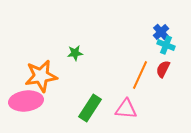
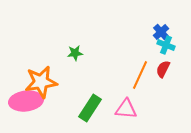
orange star: moved 6 px down
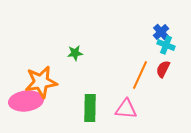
green rectangle: rotated 32 degrees counterclockwise
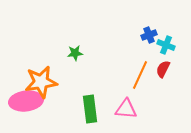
blue cross: moved 12 px left, 3 px down; rotated 21 degrees clockwise
green rectangle: moved 1 px down; rotated 8 degrees counterclockwise
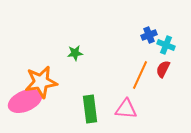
pink ellipse: moved 1 px left; rotated 16 degrees counterclockwise
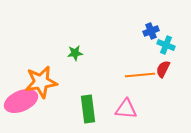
blue cross: moved 2 px right, 4 px up
orange line: rotated 60 degrees clockwise
pink ellipse: moved 4 px left
green rectangle: moved 2 px left
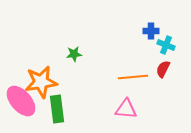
blue cross: rotated 21 degrees clockwise
green star: moved 1 px left, 1 px down
orange line: moved 7 px left, 2 px down
pink ellipse: rotated 72 degrees clockwise
green rectangle: moved 31 px left
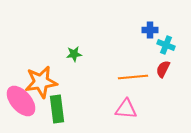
blue cross: moved 1 px left, 1 px up
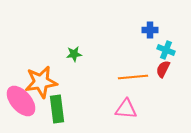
cyan cross: moved 5 px down
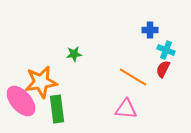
orange line: rotated 36 degrees clockwise
